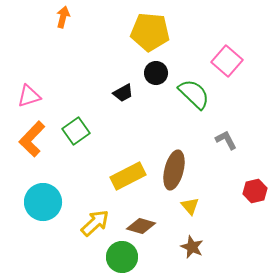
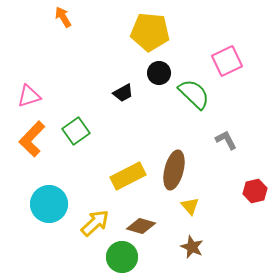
orange arrow: rotated 45 degrees counterclockwise
pink square: rotated 24 degrees clockwise
black circle: moved 3 px right
cyan circle: moved 6 px right, 2 px down
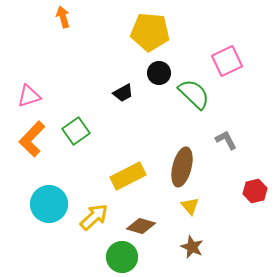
orange arrow: rotated 15 degrees clockwise
brown ellipse: moved 8 px right, 3 px up
yellow arrow: moved 1 px left, 6 px up
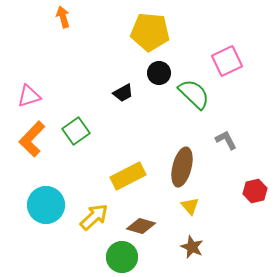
cyan circle: moved 3 px left, 1 px down
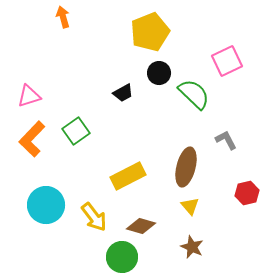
yellow pentagon: rotated 27 degrees counterclockwise
brown ellipse: moved 4 px right
red hexagon: moved 8 px left, 2 px down
yellow arrow: rotated 96 degrees clockwise
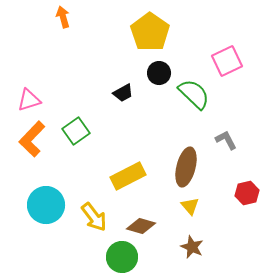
yellow pentagon: rotated 15 degrees counterclockwise
pink triangle: moved 4 px down
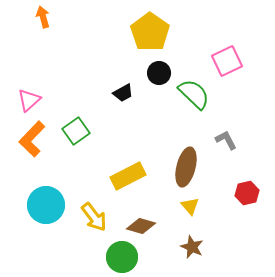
orange arrow: moved 20 px left
pink triangle: rotated 25 degrees counterclockwise
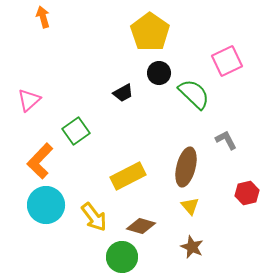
orange L-shape: moved 8 px right, 22 px down
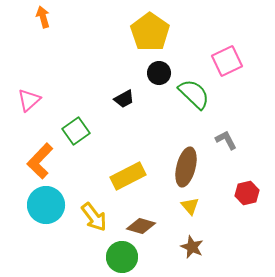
black trapezoid: moved 1 px right, 6 px down
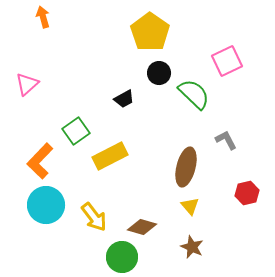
pink triangle: moved 2 px left, 16 px up
yellow rectangle: moved 18 px left, 20 px up
brown diamond: moved 1 px right, 1 px down
